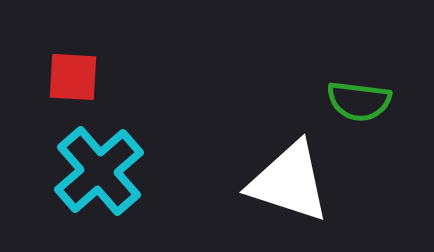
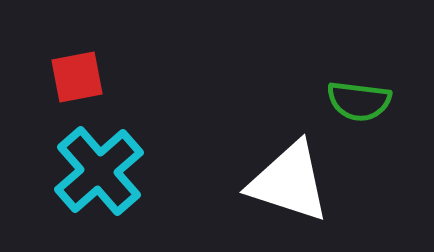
red square: moved 4 px right; rotated 14 degrees counterclockwise
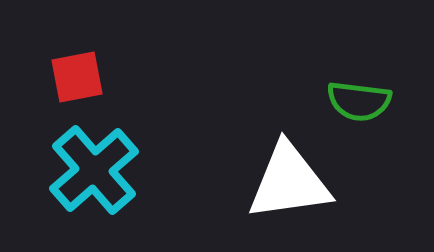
cyan cross: moved 5 px left, 1 px up
white triangle: rotated 26 degrees counterclockwise
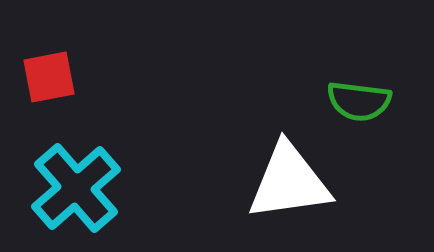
red square: moved 28 px left
cyan cross: moved 18 px left, 18 px down
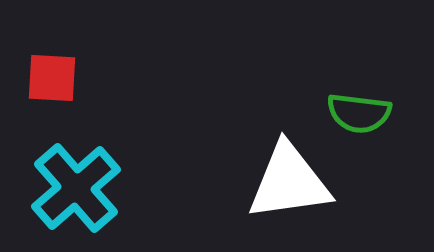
red square: moved 3 px right, 1 px down; rotated 14 degrees clockwise
green semicircle: moved 12 px down
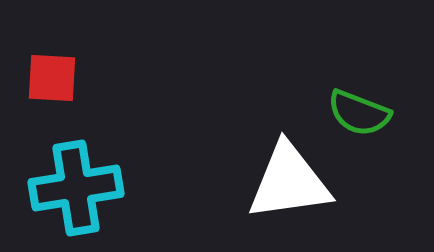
green semicircle: rotated 14 degrees clockwise
cyan cross: rotated 32 degrees clockwise
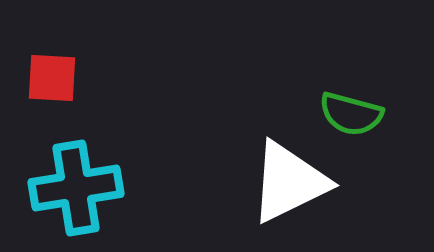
green semicircle: moved 8 px left, 1 px down; rotated 6 degrees counterclockwise
white triangle: rotated 18 degrees counterclockwise
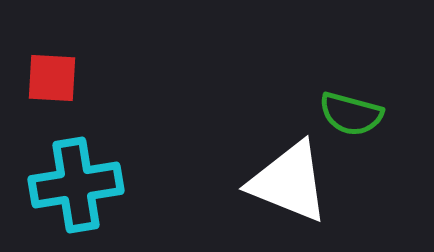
white triangle: rotated 48 degrees clockwise
cyan cross: moved 3 px up
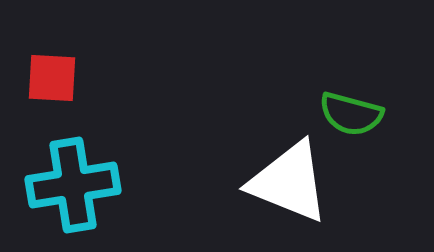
cyan cross: moved 3 px left
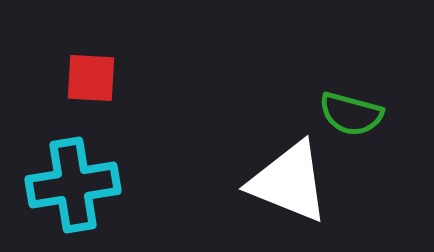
red square: moved 39 px right
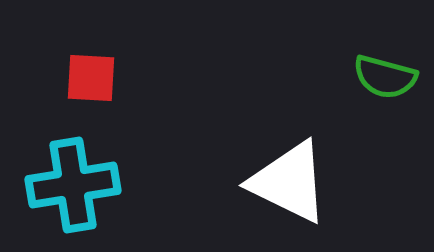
green semicircle: moved 34 px right, 37 px up
white triangle: rotated 4 degrees clockwise
